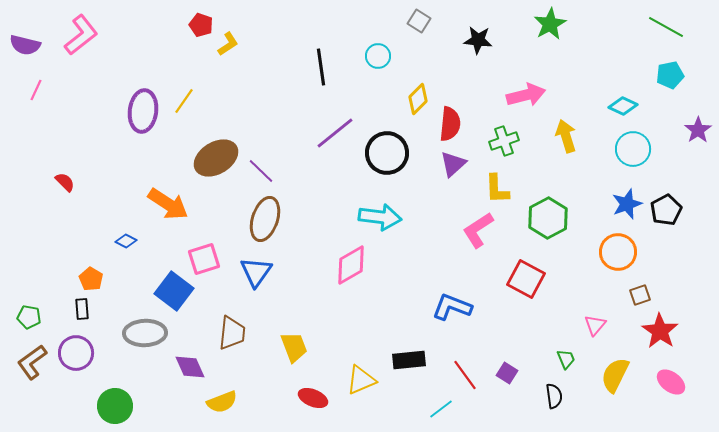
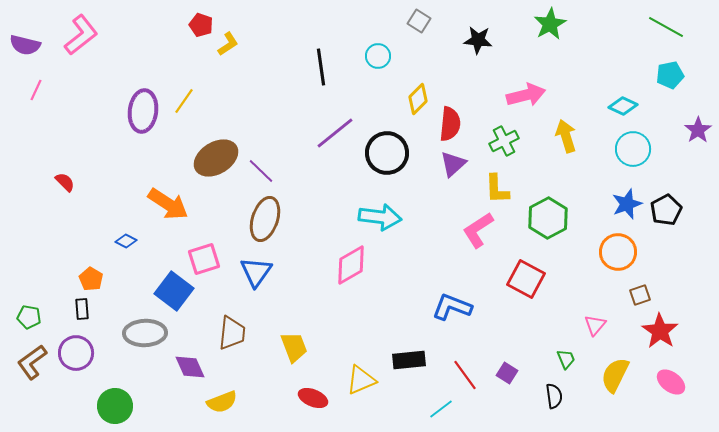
green cross at (504, 141): rotated 8 degrees counterclockwise
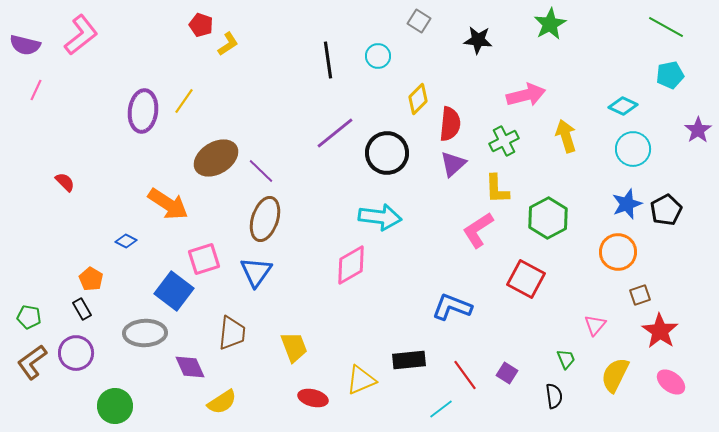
black line at (321, 67): moved 7 px right, 7 px up
black rectangle at (82, 309): rotated 25 degrees counterclockwise
red ellipse at (313, 398): rotated 8 degrees counterclockwise
yellow semicircle at (222, 402): rotated 12 degrees counterclockwise
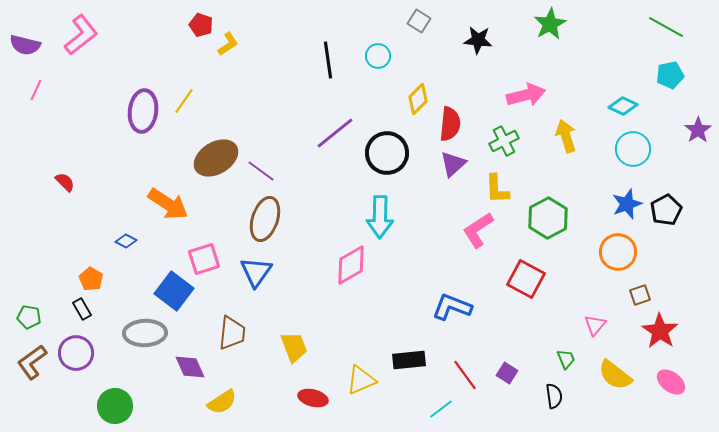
purple line at (261, 171): rotated 8 degrees counterclockwise
cyan arrow at (380, 217): rotated 84 degrees clockwise
yellow semicircle at (615, 375): rotated 78 degrees counterclockwise
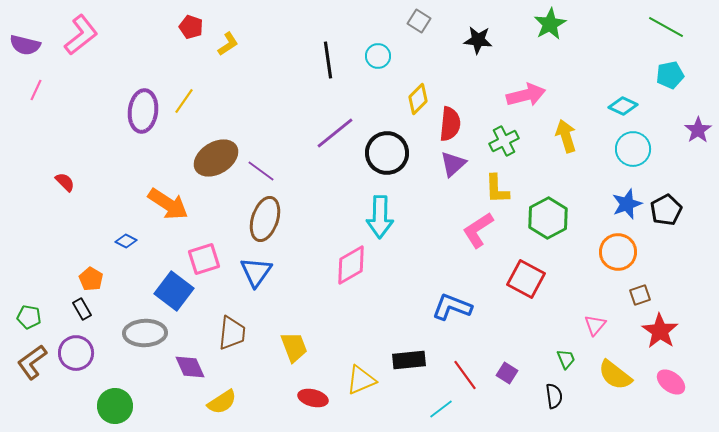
red pentagon at (201, 25): moved 10 px left, 2 px down
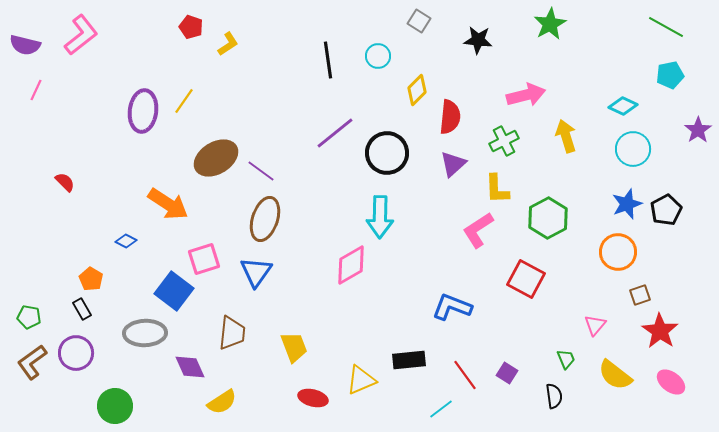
yellow diamond at (418, 99): moved 1 px left, 9 px up
red semicircle at (450, 124): moved 7 px up
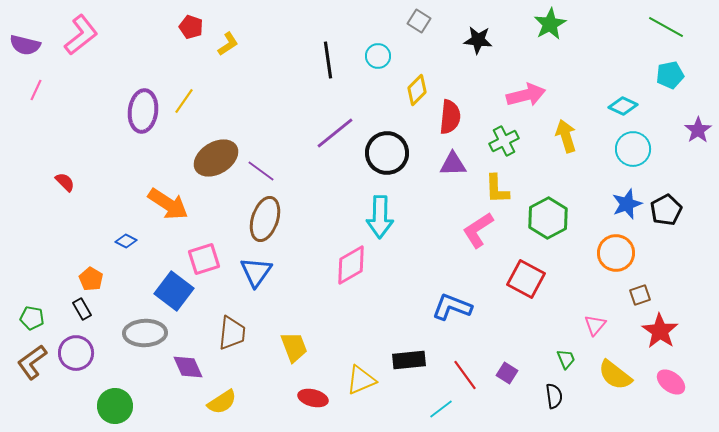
purple triangle at (453, 164): rotated 40 degrees clockwise
orange circle at (618, 252): moved 2 px left, 1 px down
green pentagon at (29, 317): moved 3 px right, 1 px down
purple diamond at (190, 367): moved 2 px left
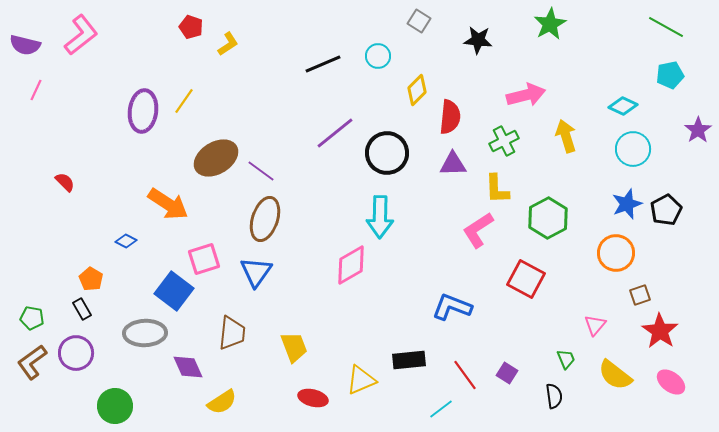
black line at (328, 60): moved 5 px left, 4 px down; rotated 75 degrees clockwise
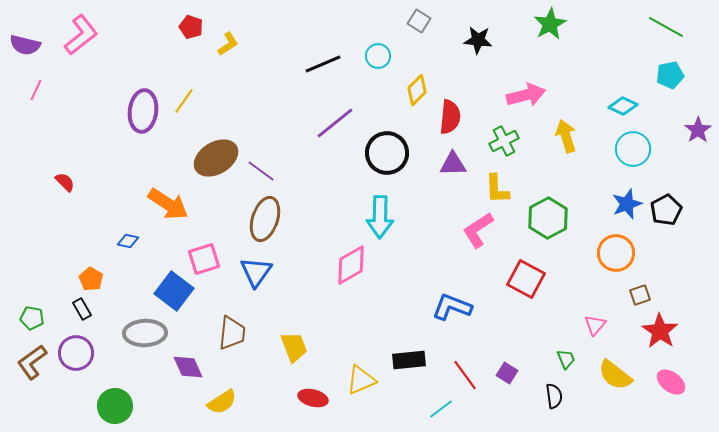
purple line at (335, 133): moved 10 px up
blue diamond at (126, 241): moved 2 px right; rotated 15 degrees counterclockwise
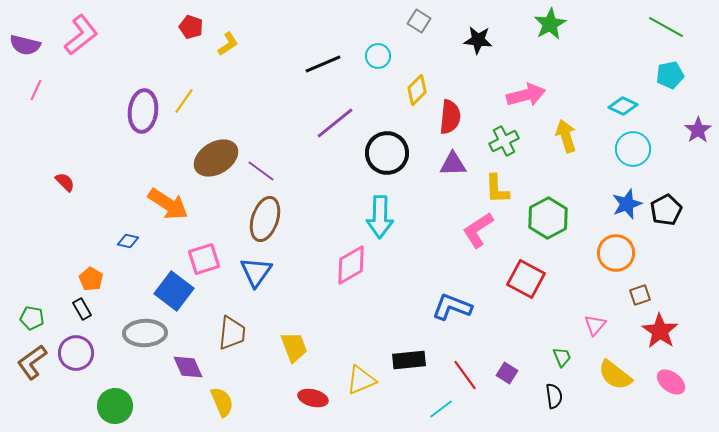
green trapezoid at (566, 359): moved 4 px left, 2 px up
yellow semicircle at (222, 402): rotated 80 degrees counterclockwise
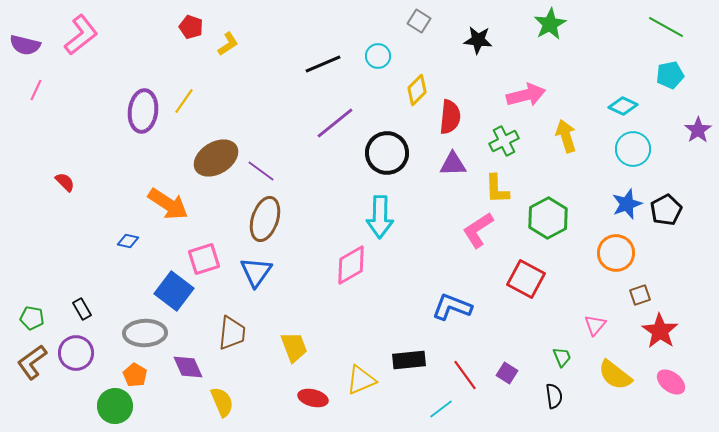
orange pentagon at (91, 279): moved 44 px right, 96 px down
